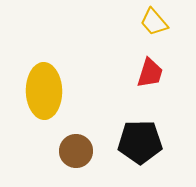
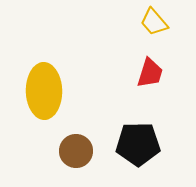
black pentagon: moved 2 px left, 2 px down
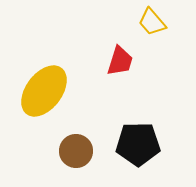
yellow trapezoid: moved 2 px left
red trapezoid: moved 30 px left, 12 px up
yellow ellipse: rotated 38 degrees clockwise
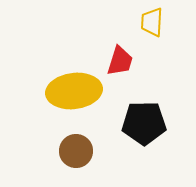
yellow trapezoid: rotated 44 degrees clockwise
yellow ellipse: moved 30 px right; rotated 46 degrees clockwise
black pentagon: moved 6 px right, 21 px up
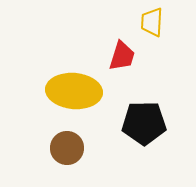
red trapezoid: moved 2 px right, 5 px up
yellow ellipse: rotated 12 degrees clockwise
brown circle: moved 9 px left, 3 px up
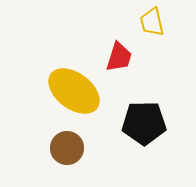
yellow trapezoid: rotated 16 degrees counterclockwise
red trapezoid: moved 3 px left, 1 px down
yellow ellipse: rotated 32 degrees clockwise
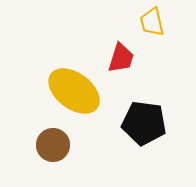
red trapezoid: moved 2 px right, 1 px down
black pentagon: rotated 9 degrees clockwise
brown circle: moved 14 px left, 3 px up
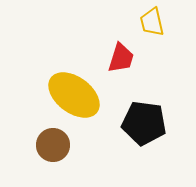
yellow ellipse: moved 4 px down
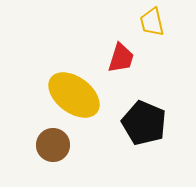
black pentagon: rotated 15 degrees clockwise
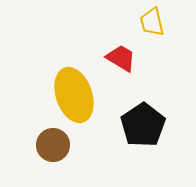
red trapezoid: rotated 76 degrees counterclockwise
yellow ellipse: rotated 34 degrees clockwise
black pentagon: moved 1 px left, 2 px down; rotated 15 degrees clockwise
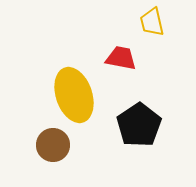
red trapezoid: rotated 20 degrees counterclockwise
black pentagon: moved 4 px left
